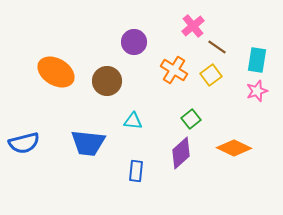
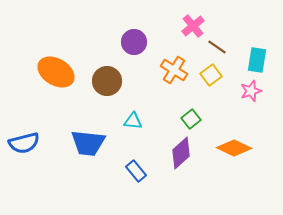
pink star: moved 6 px left
blue rectangle: rotated 45 degrees counterclockwise
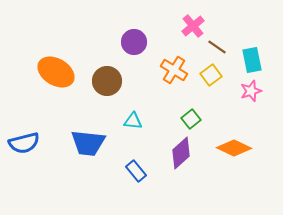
cyan rectangle: moved 5 px left; rotated 20 degrees counterclockwise
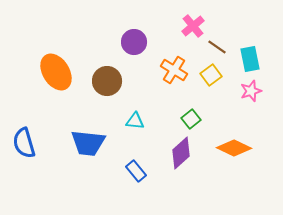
cyan rectangle: moved 2 px left, 1 px up
orange ellipse: rotated 27 degrees clockwise
cyan triangle: moved 2 px right
blue semicircle: rotated 88 degrees clockwise
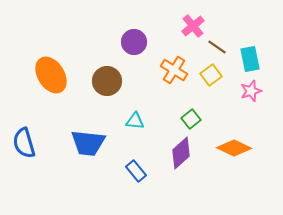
orange ellipse: moved 5 px left, 3 px down
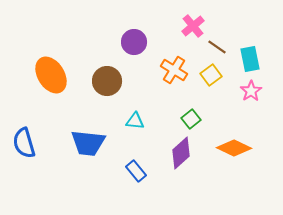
pink star: rotated 15 degrees counterclockwise
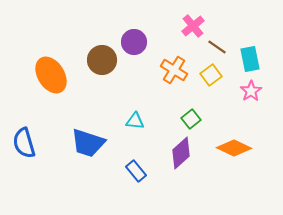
brown circle: moved 5 px left, 21 px up
blue trapezoid: rotated 12 degrees clockwise
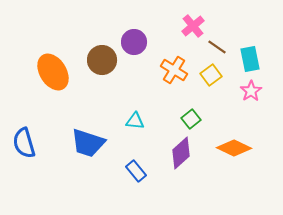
orange ellipse: moved 2 px right, 3 px up
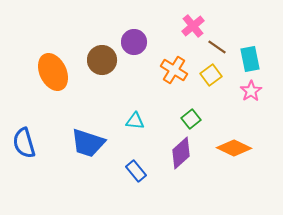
orange ellipse: rotated 6 degrees clockwise
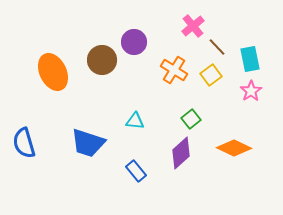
brown line: rotated 12 degrees clockwise
